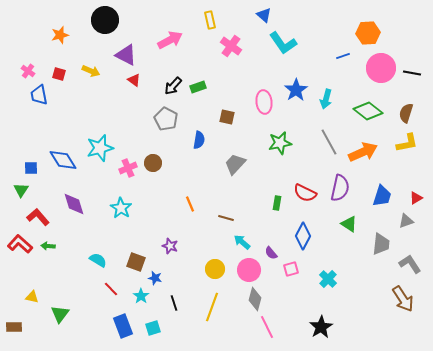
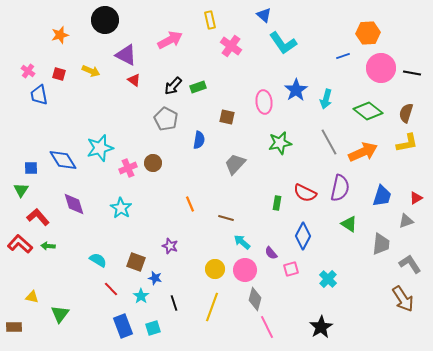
pink circle at (249, 270): moved 4 px left
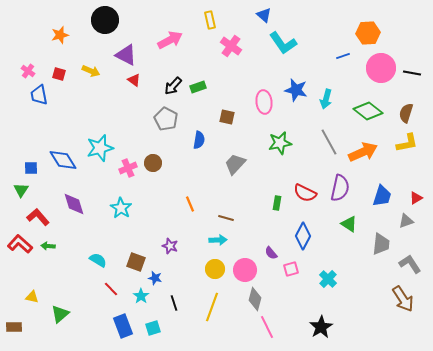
blue star at (296, 90): rotated 25 degrees counterclockwise
cyan arrow at (242, 242): moved 24 px left, 2 px up; rotated 138 degrees clockwise
green triangle at (60, 314): rotated 12 degrees clockwise
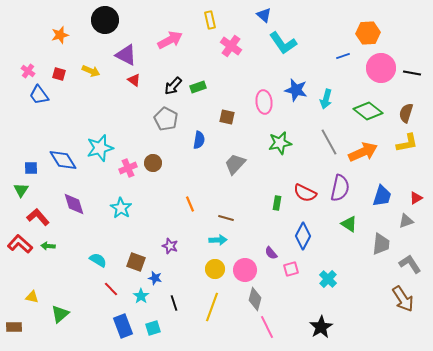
blue trapezoid at (39, 95): rotated 25 degrees counterclockwise
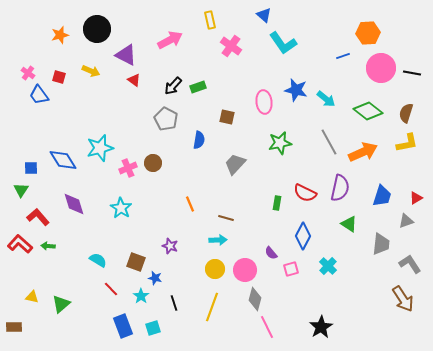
black circle at (105, 20): moved 8 px left, 9 px down
pink cross at (28, 71): moved 2 px down
red square at (59, 74): moved 3 px down
cyan arrow at (326, 99): rotated 66 degrees counterclockwise
cyan cross at (328, 279): moved 13 px up
green triangle at (60, 314): moved 1 px right, 10 px up
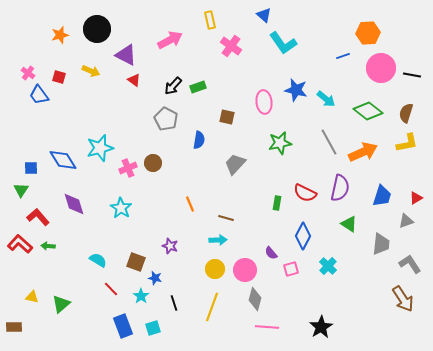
black line at (412, 73): moved 2 px down
pink line at (267, 327): rotated 60 degrees counterclockwise
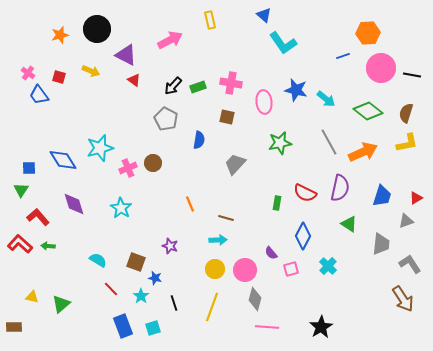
pink cross at (231, 46): moved 37 px down; rotated 25 degrees counterclockwise
blue square at (31, 168): moved 2 px left
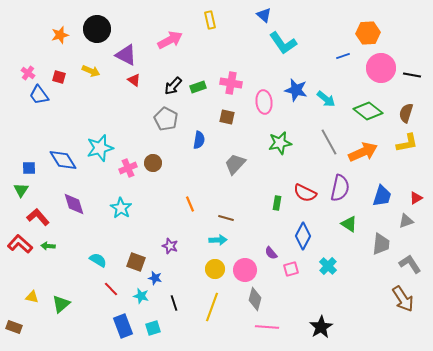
cyan star at (141, 296): rotated 21 degrees counterclockwise
brown rectangle at (14, 327): rotated 21 degrees clockwise
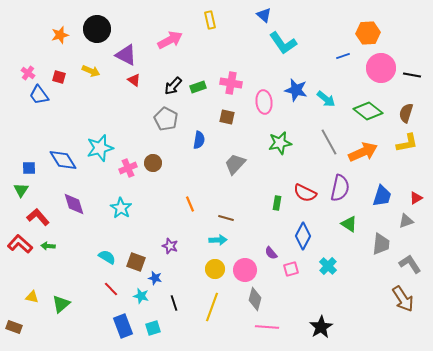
cyan semicircle at (98, 260): moved 9 px right, 3 px up
